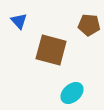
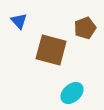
brown pentagon: moved 4 px left, 3 px down; rotated 25 degrees counterclockwise
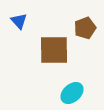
brown square: moved 3 px right; rotated 16 degrees counterclockwise
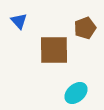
cyan ellipse: moved 4 px right
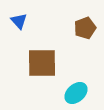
brown square: moved 12 px left, 13 px down
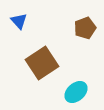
brown square: rotated 32 degrees counterclockwise
cyan ellipse: moved 1 px up
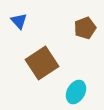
cyan ellipse: rotated 20 degrees counterclockwise
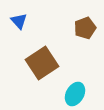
cyan ellipse: moved 1 px left, 2 px down
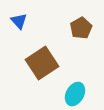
brown pentagon: moved 4 px left; rotated 10 degrees counterclockwise
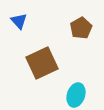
brown square: rotated 8 degrees clockwise
cyan ellipse: moved 1 px right, 1 px down; rotated 10 degrees counterclockwise
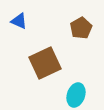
blue triangle: rotated 24 degrees counterclockwise
brown square: moved 3 px right
